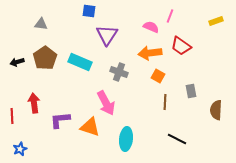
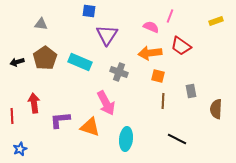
orange square: rotated 16 degrees counterclockwise
brown line: moved 2 px left, 1 px up
brown semicircle: moved 1 px up
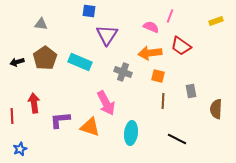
gray cross: moved 4 px right
cyan ellipse: moved 5 px right, 6 px up
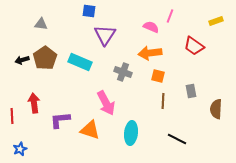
purple triangle: moved 2 px left
red trapezoid: moved 13 px right
black arrow: moved 5 px right, 2 px up
orange triangle: moved 3 px down
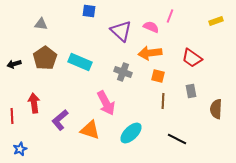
purple triangle: moved 16 px right, 4 px up; rotated 20 degrees counterclockwise
red trapezoid: moved 2 px left, 12 px down
black arrow: moved 8 px left, 4 px down
purple L-shape: rotated 35 degrees counterclockwise
cyan ellipse: rotated 40 degrees clockwise
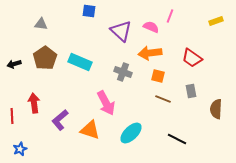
brown line: moved 2 px up; rotated 70 degrees counterclockwise
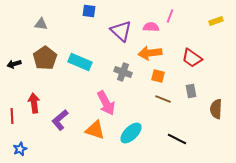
pink semicircle: rotated 21 degrees counterclockwise
orange triangle: moved 5 px right
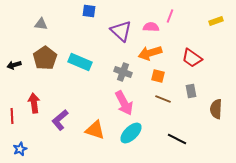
orange arrow: rotated 10 degrees counterclockwise
black arrow: moved 1 px down
pink arrow: moved 18 px right
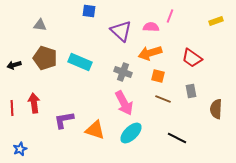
gray triangle: moved 1 px left, 1 px down
brown pentagon: rotated 20 degrees counterclockwise
red line: moved 8 px up
purple L-shape: moved 4 px right; rotated 30 degrees clockwise
black line: moved 1 px up
